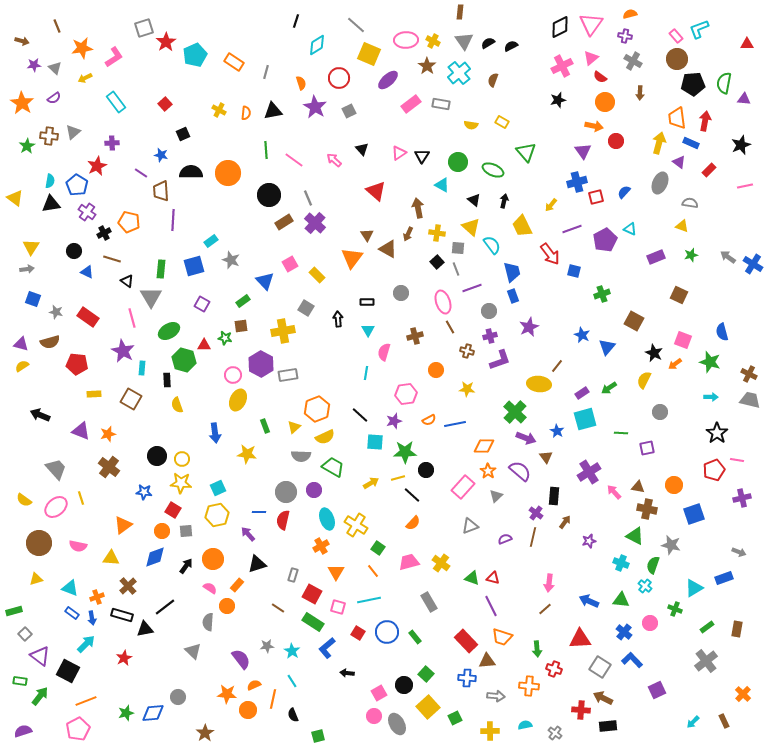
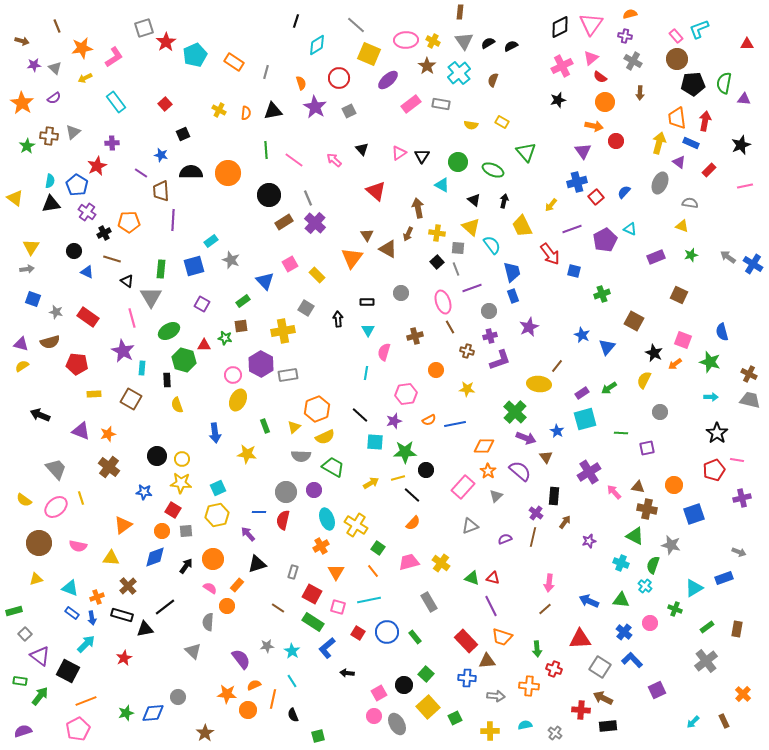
red square at (596, 197): rotated 28 degrees counterclockwise
orange pentagon at (129, 222): rotated 15 degrees counterclockwise
gray rectangle at (293, 575): moved 3 px up
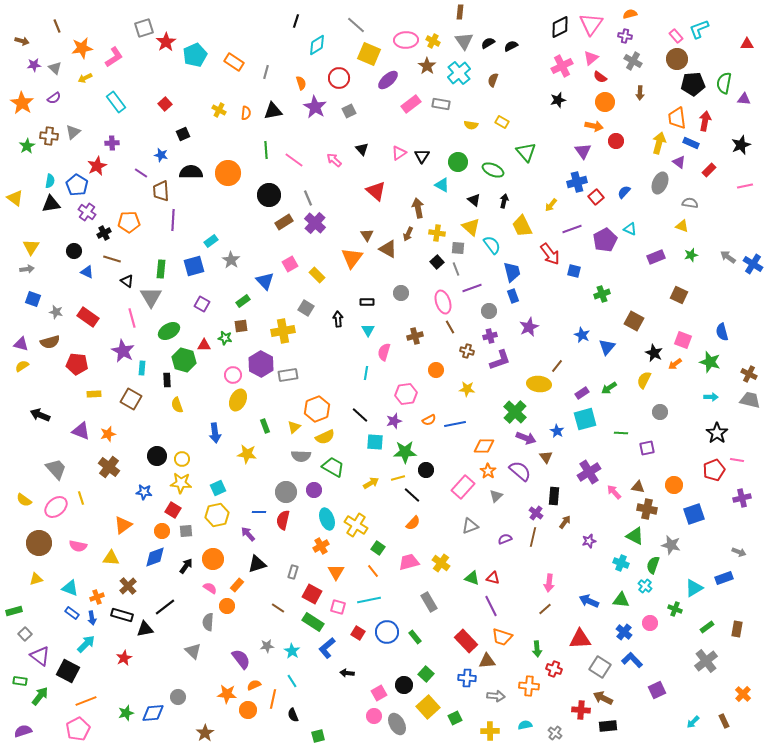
gray star at (231, 260): rotated 12 degrees clockwise
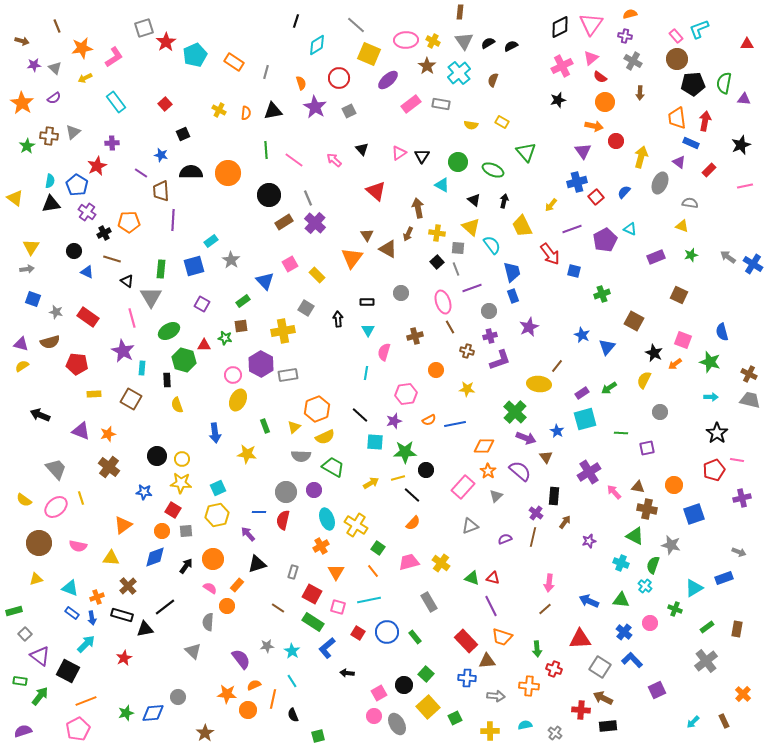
yellow arrow at (659, 143): moved 18 px left, 14 px down
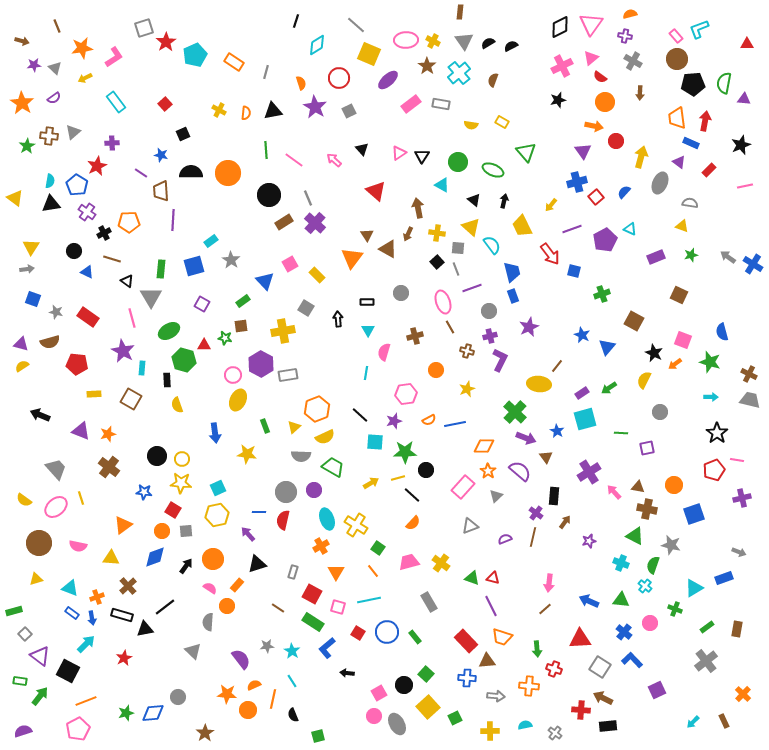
purple L-shape at (500, 360): rotated 45 degrees counterclockwise
yellow star at (467, 389): rotated 28 degrees counterclockwise
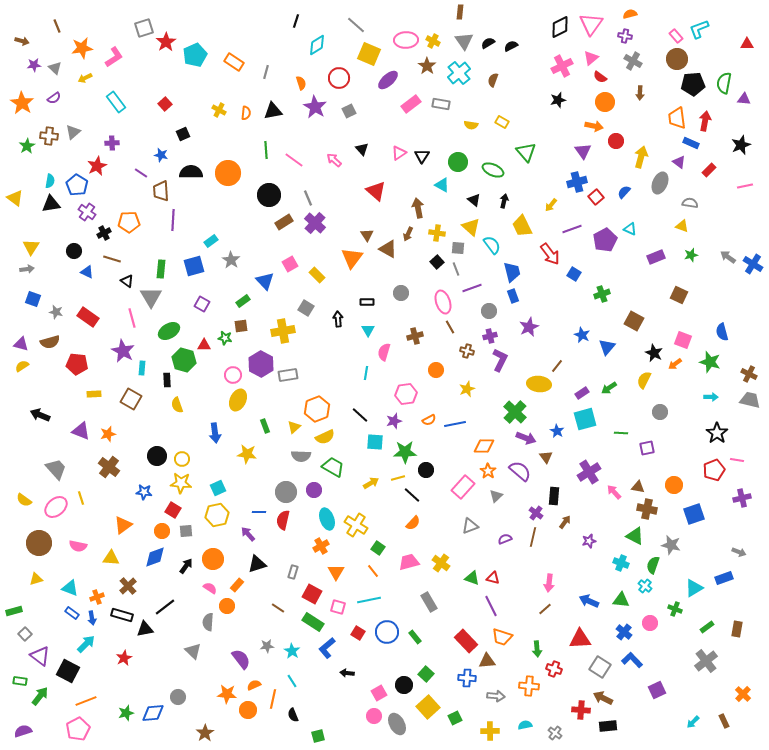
blue square at (574, 271): moved 3 px down; rotated 16 degrees clockwise
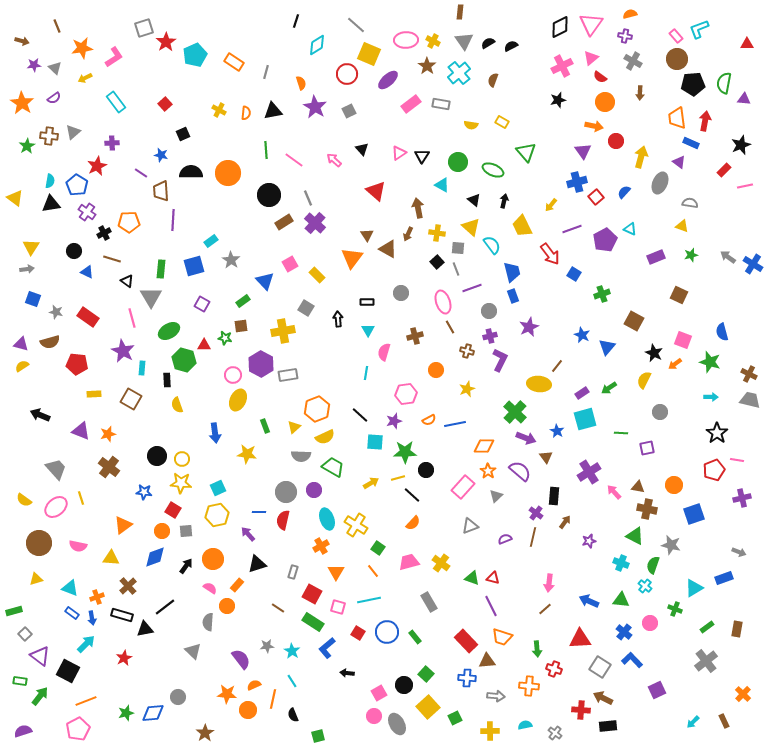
red circle at (339, 78): moved 8 px right, 4 px up
red rectangle at (709, 170): moved 15 px right
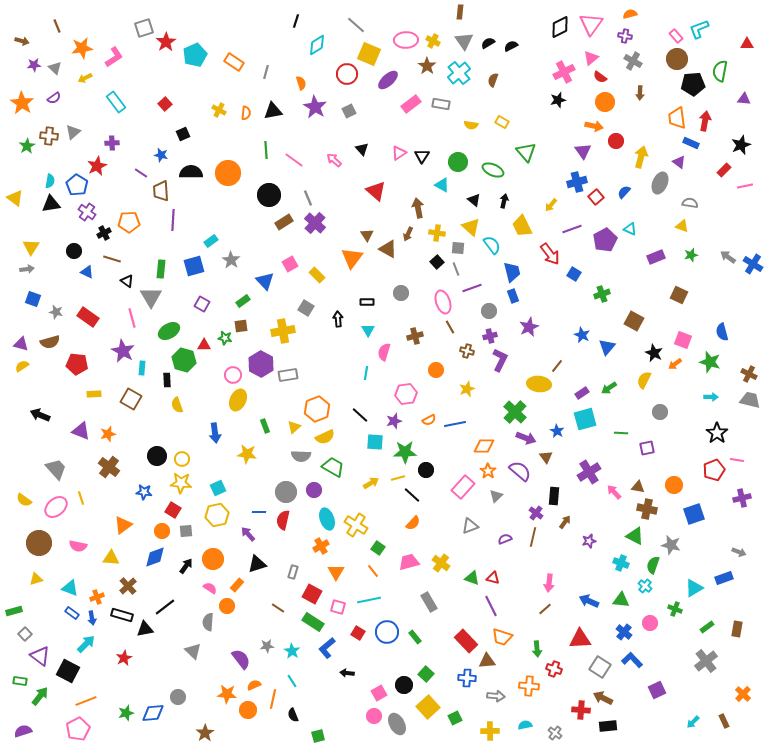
pink cross at (562, 66): moved 2 px right, 6 px down
green semicircle at (724, 83): moved 4 px left, 12 px up
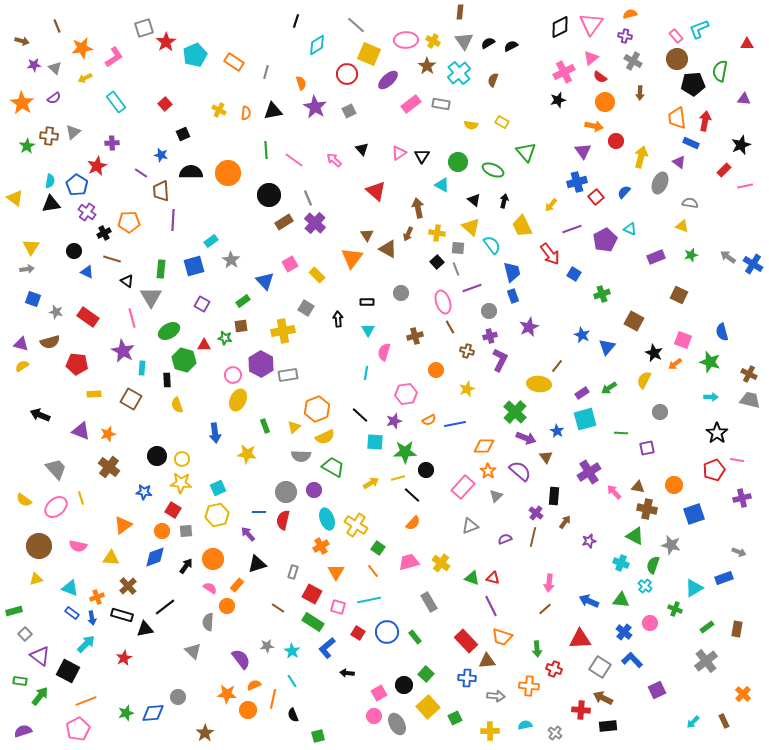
brown circle at (39, 543): moved 3 px down
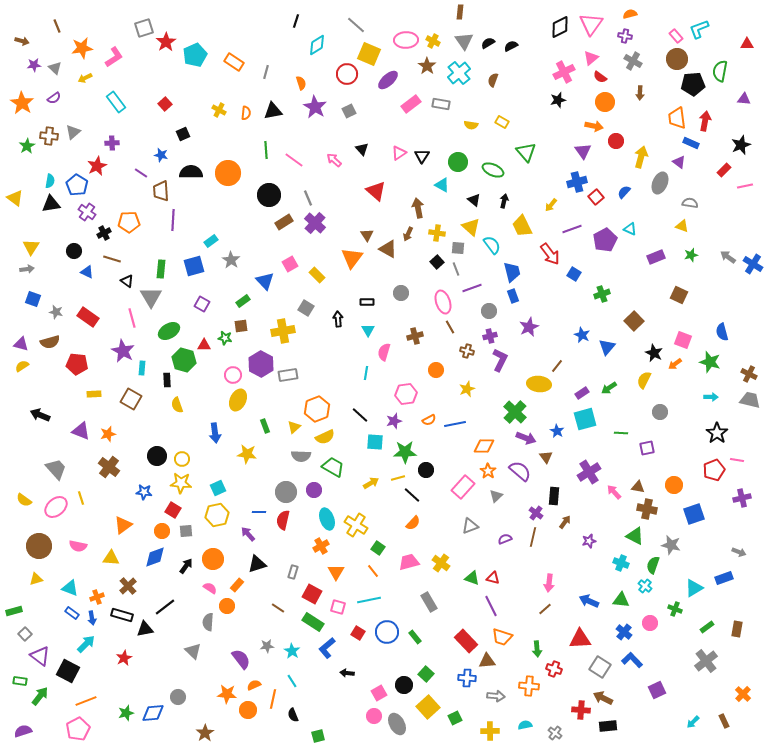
brown square at (634, 321): rotated 18 degrees clockwise
